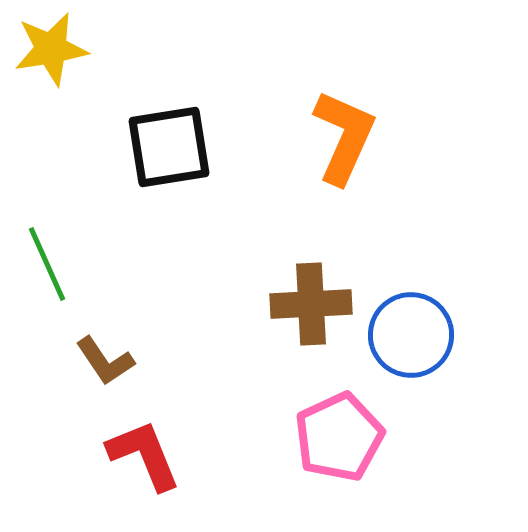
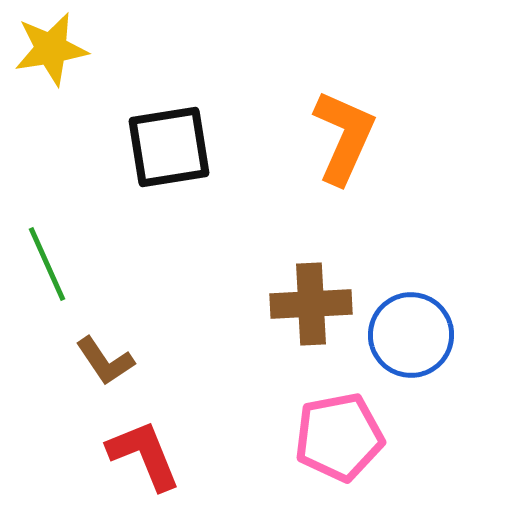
pink pentagon: rotated 14 degrees clockwise
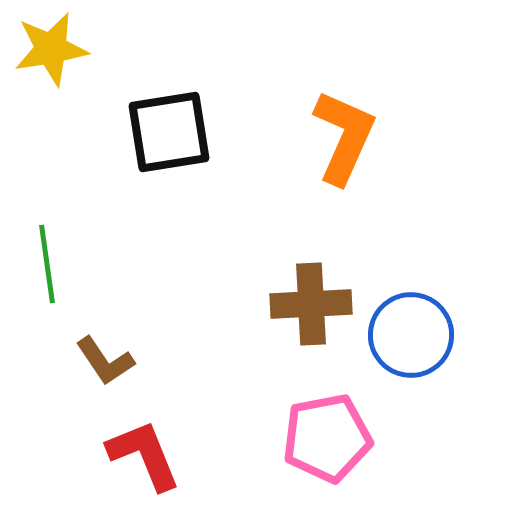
black square: moved 15 px up
green line: rotated 16 degrees clockwise
pink pentagon: moved 12 px left, 1 px down
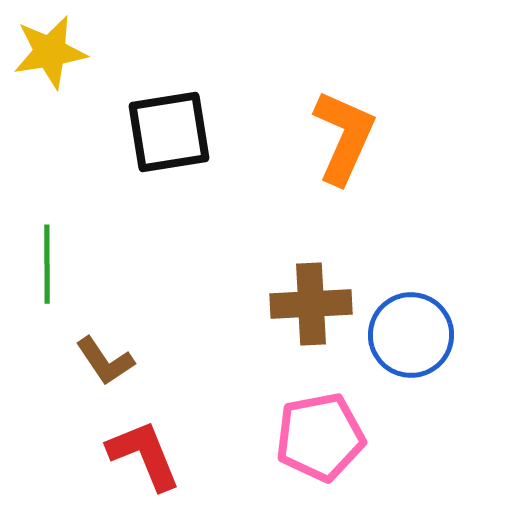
yellow star: moved 1 px left, 3 px down
green line: rotated 8 degrees clockwise
pink pentagon: moved 7 px left, 1 px up
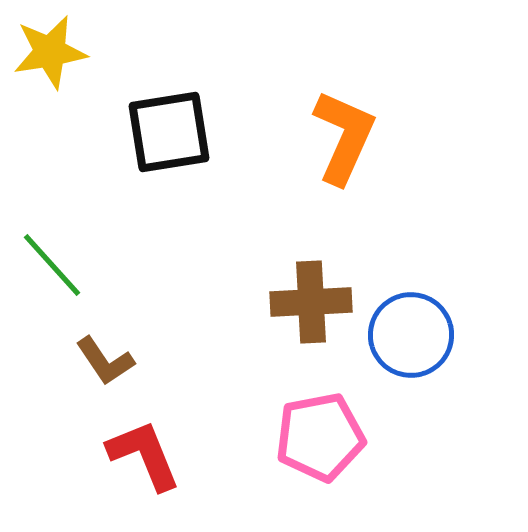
green line: moved 5 px right, 1 px down; rotated 42 degrees counterclockwise
brown cross: moved 2 px up
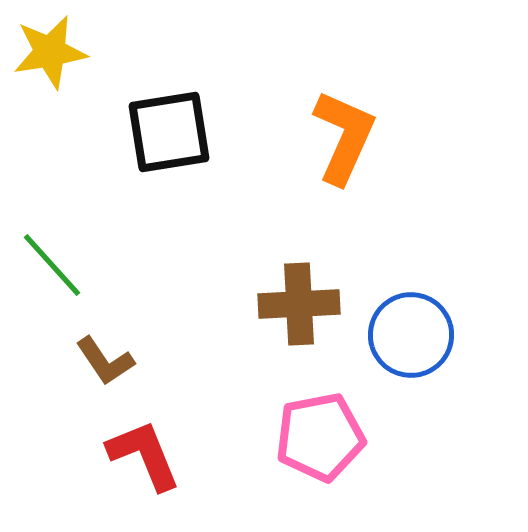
brown cross: moved 12 px left, 2 px down
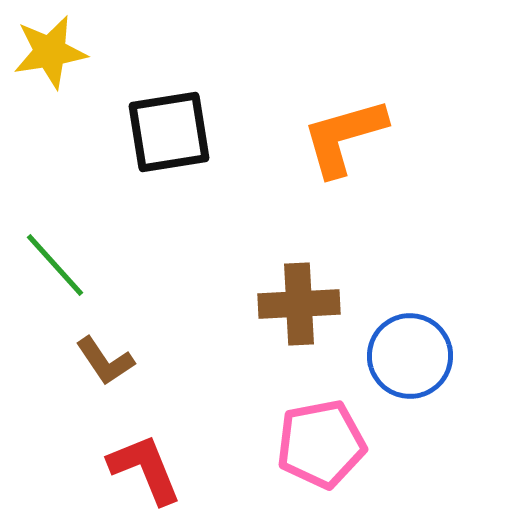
orange L-shape: rotated 130 degrees counterclockwise
green line: moved 3 px right
blue circle: moved 1 px left, 21 px down
pink pentagon: moved 1 px right, 7 px down
red L-shape: moved 1 px right, 14 px down
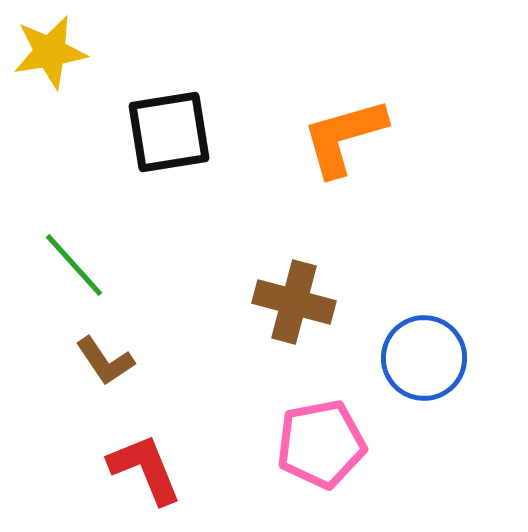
green line: moved 19 px right
brown cross: moved 5 px left, 2 px up; rotated 18 degrees clockwise
blue circle: moved 14 px right, 2 px down
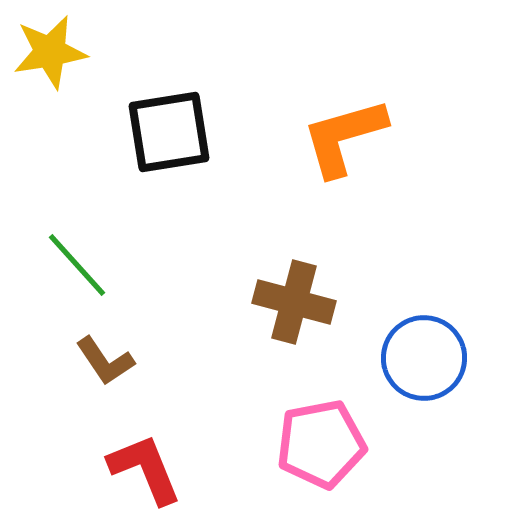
green line: moved 3 px right
